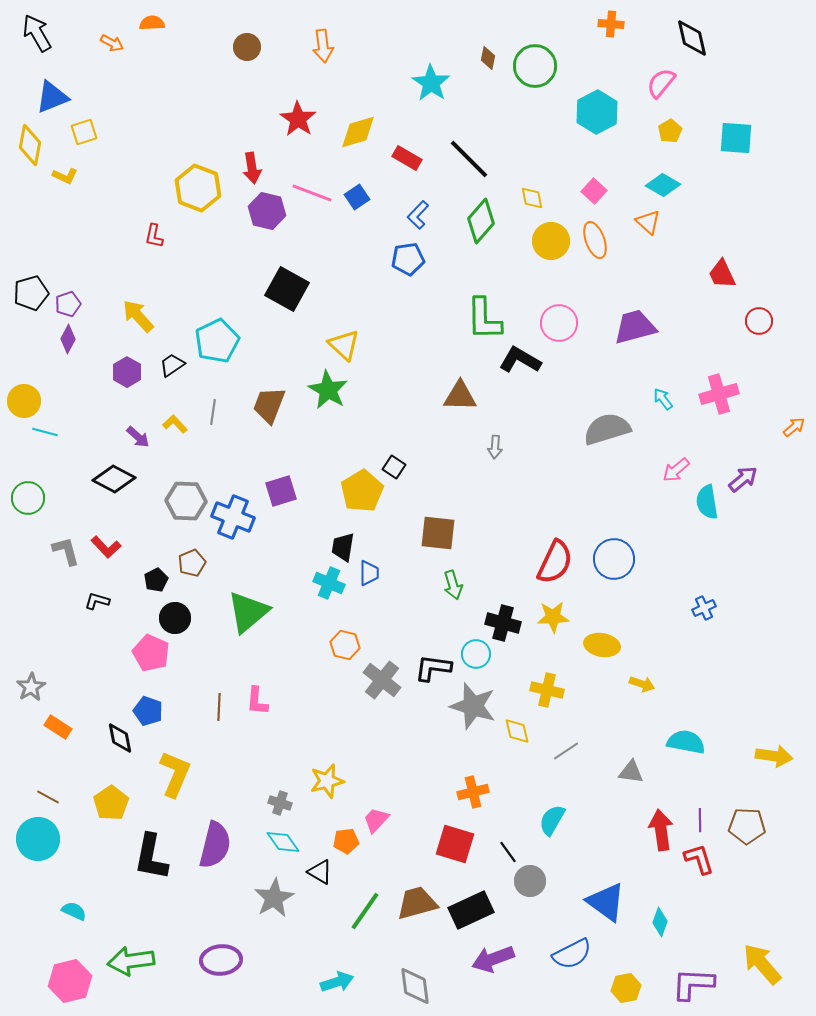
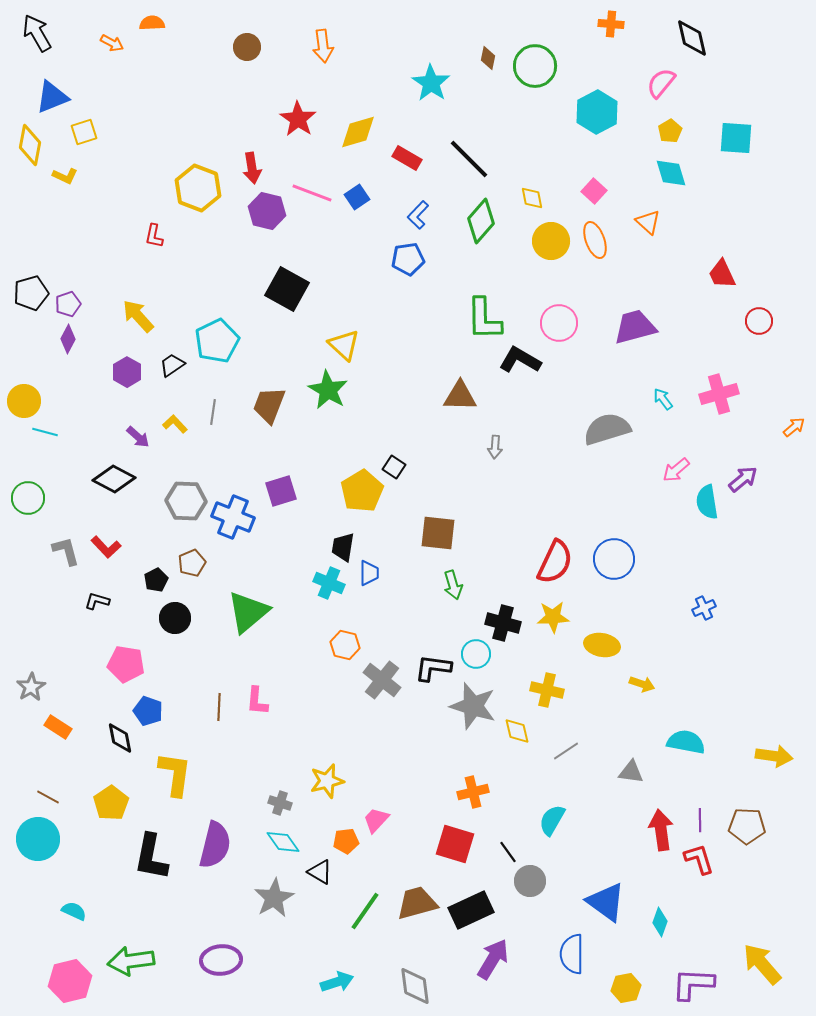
cyan diamond at (663, 185): moved 8 px right, 12 px up; rotated 44 degrees clockwise
pink pentagon at (151, 653): moved 25 px left, 11 px down; rotated 15 degrees counterclockwise
yellow L-shape at (175, 774): rotated 15 degrees counterclockwise
blue semicircle at (572, 954): rotated 117 degrees clockwise
purple arrow at (493, 959): rotated 141 degrees clockwise
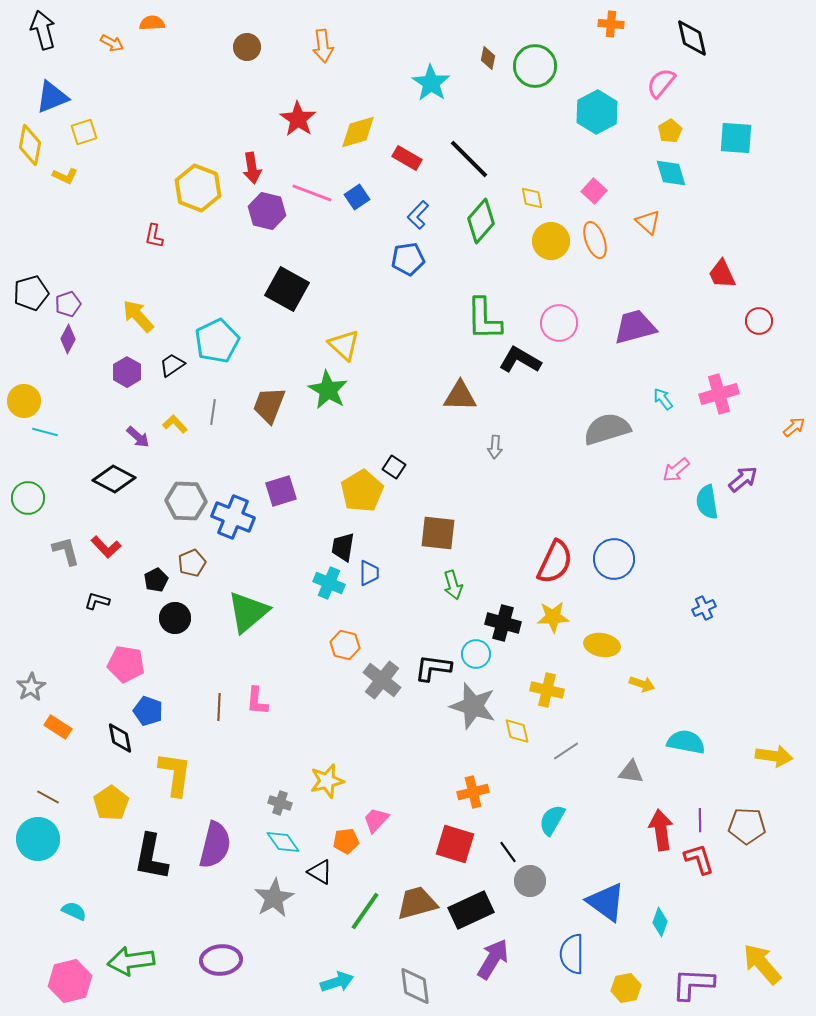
black arrow at (37, 33): moved 6 px right, 3 px up; rotated 15 degrees clockwise
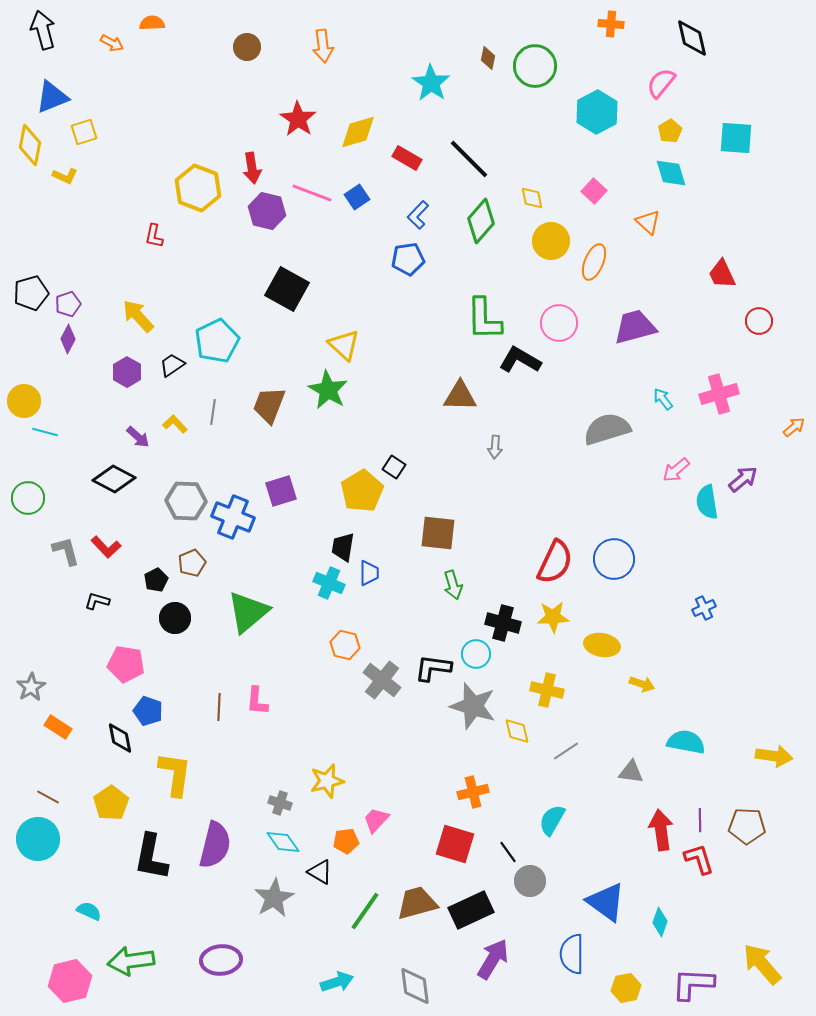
orange ellipse at (595, 240): moved 1 px left, 22 px down; rotated 42 degrees clockwise
cyan semicircle at (74, 911): moved 15 px right
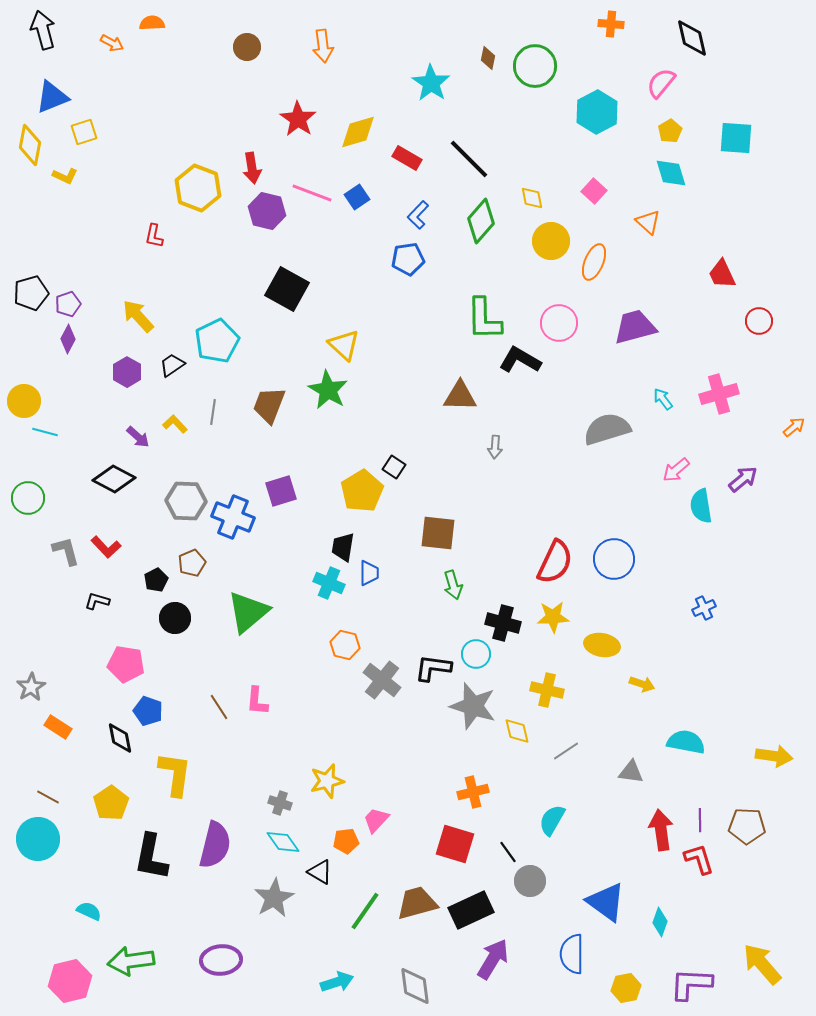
cyan semicircle at (707, 502): moved 6 px left, 4 px down
brown line at (219, 707): rotated 36 degrees counterclockwise
purple L-shape at (693, 984): moved 2 px left
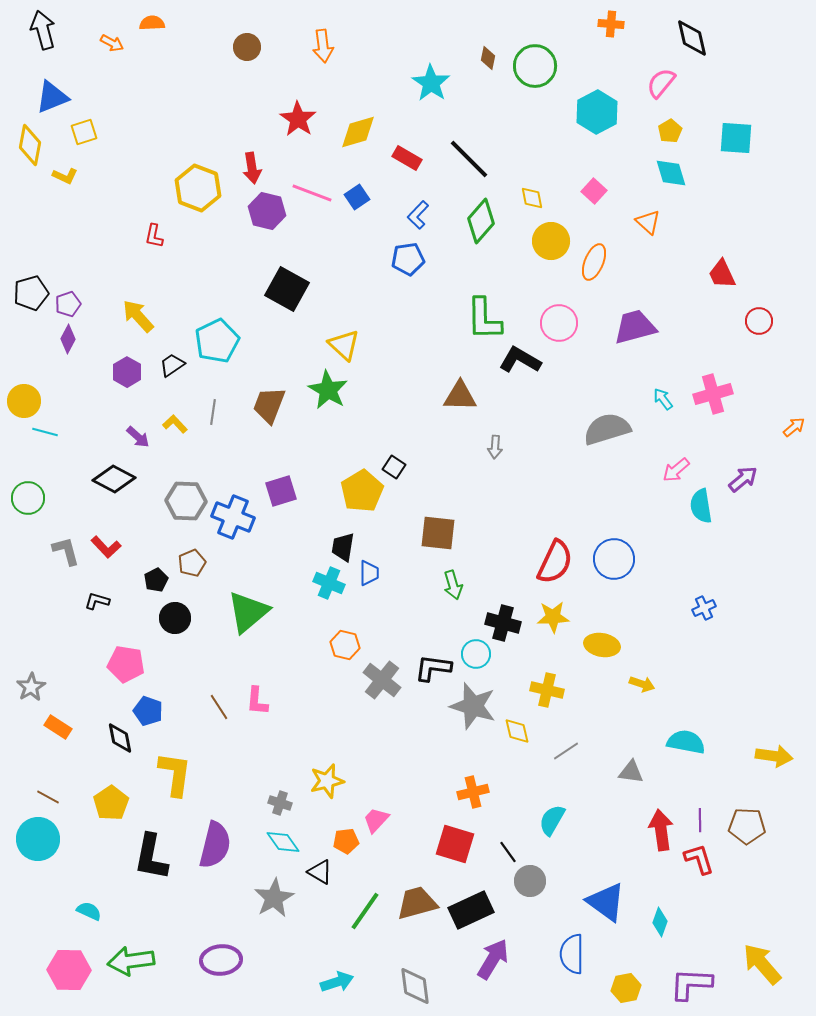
pink cross at (719, 394): moved 6 px left
pink hexagon at (70, 981): moved 1 px left, 11 px up; rotated 15 degrees clockwise
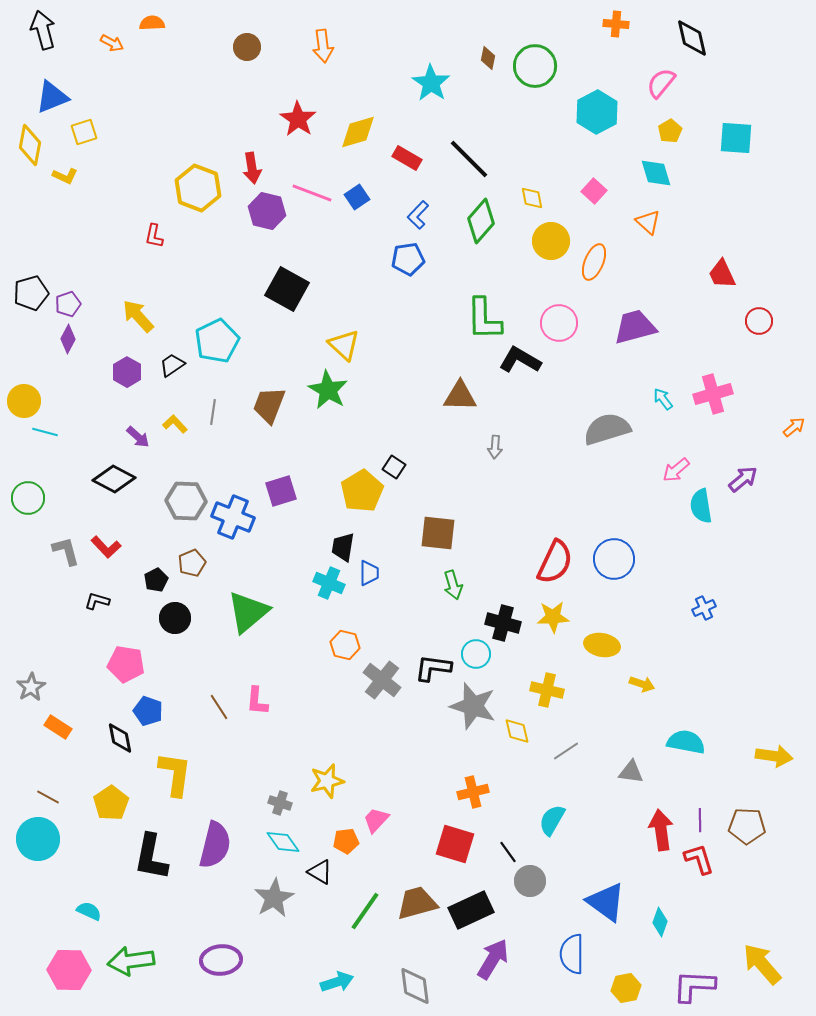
orange cross at (611, 24): moved 5 px right
cyan diamond at (671, 173): moved 15 px left
purple L-shape at (691, 984): moved 3 px right, 2 px down
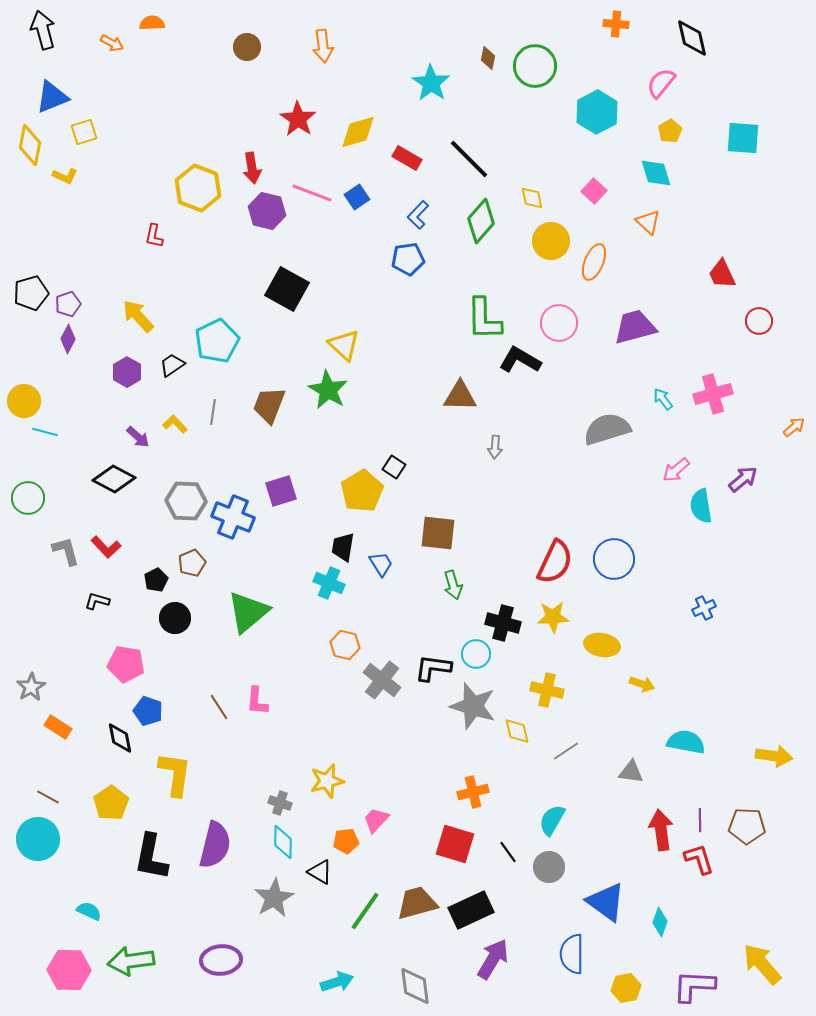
cyan square at (736, 138): moved 7 px right
blue trapezoid at (369, 573): moved 12 px right, 9 px up; rotated 32 degrees counterclockwise
cyan diamond at (283, 842): rotated 36 degrees clockwise
gray circle at (530, 881): moved 19 px right, 14 px up
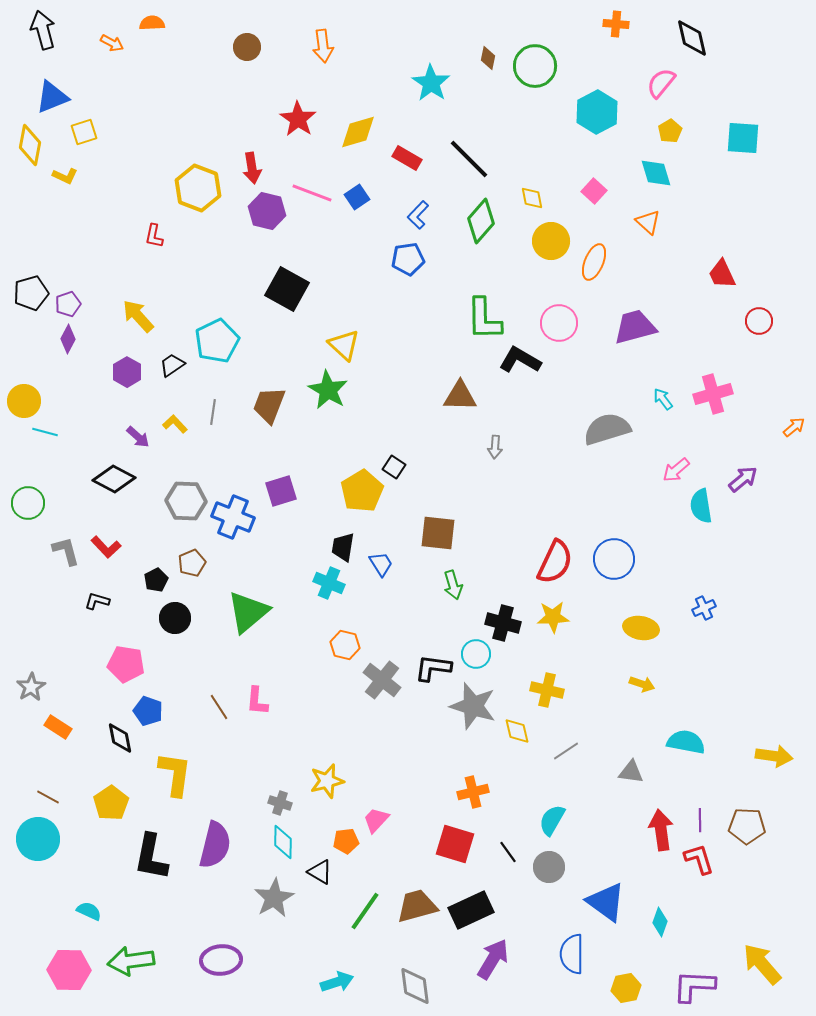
green circle at (28, 498): moved 5 px down
yellow ellipse at (602, 645): moved 39 px right, 17 px up
brown trapezoid at (417, 903): moved 3 px down
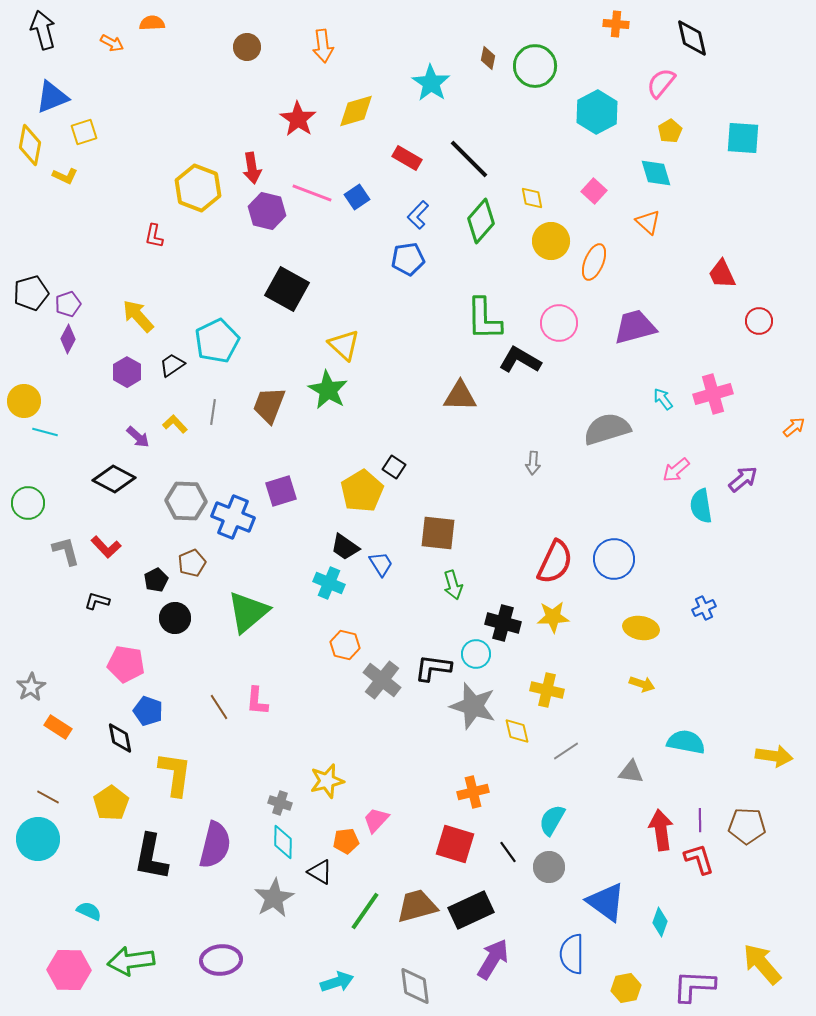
yellow diamond at (358, 132): moved 2 px left, 21 px up
gray arrow at (495, 447): moved 38 px right, 16 px down
black trapezoid at (343, 547): moved 2 px right; rotated 64 degrees counterclockwise
